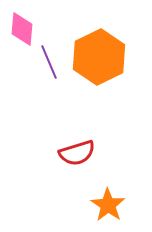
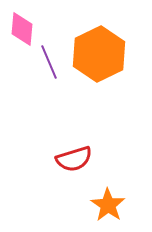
orange hexagon: moved 3 px up
red semicircle: moved 3 px left, 6 px down
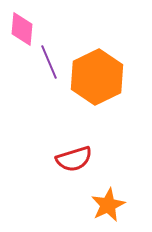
orange hexagon: moved 2 px left, 23 px down
orange star: rotated 12 degrees clockwise
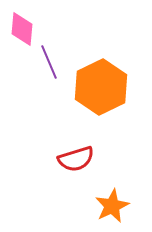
orange hexagon: moved 4 px right, 10 px down
red semicircle: moved 2 px right
orange star: moved 4 px right, 1 px down
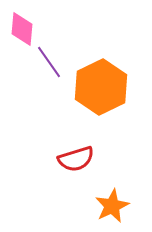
purple line: rotated 12 degrees counterclockwise
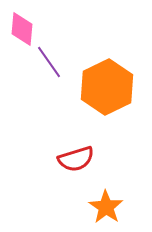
orange hexagon: moved 6 px right
orange star: moved 6 px left, 1 px down; rotated 12 degrees counterclockwise
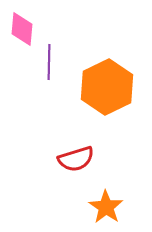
purple line: rotated 36 degrees clockwise
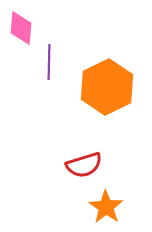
pink diamond: moved 1 px left, 1 px up
red semicircle: moved 8 px right, 6 px down
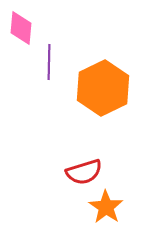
orange hexagon: moved 4 px left, 1 px down
red semicircle: moved 7 px down
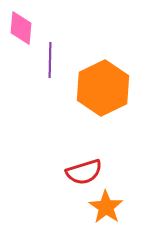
purple line: moved 1 px right, 2 px up
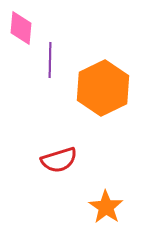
red semicircle: moved 25 px left, 12 px up
